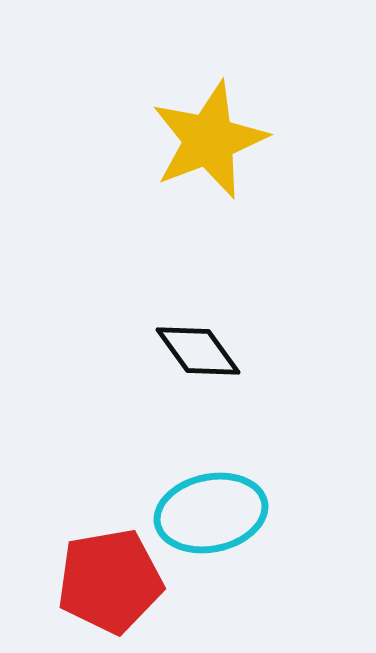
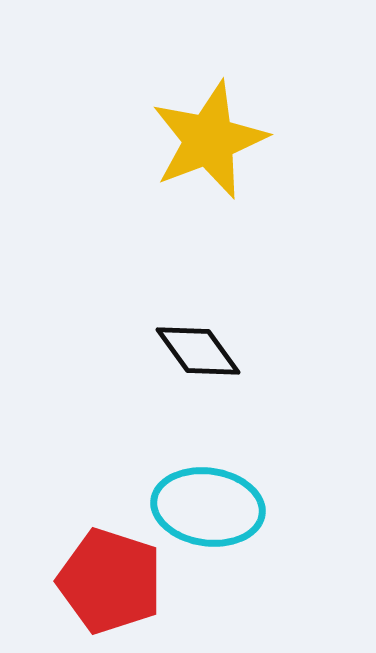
cyan ellipse: moved 3 px left, 6 px up; rotated 20 degrees clockwise
red pentagon: rotated 28 degrees clockwise
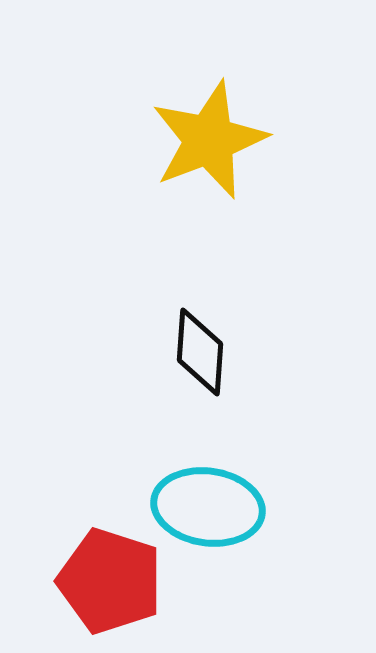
black diamond: moved 2 px right, 1 px down; rotated 40 degrees clockwise
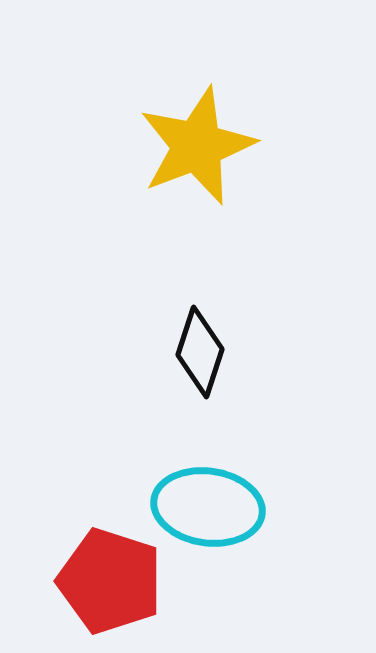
yellow star: moved 12 px left, 6 px down
black diamond: rotated 14 degrees clockwise
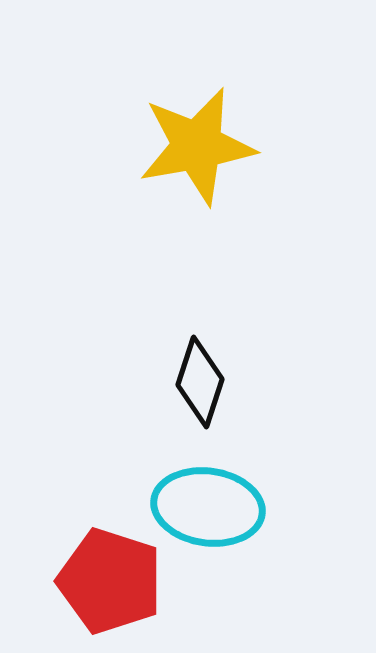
yellow star: rotated 11 degrees clockwise
black diamond: moved 30 px down
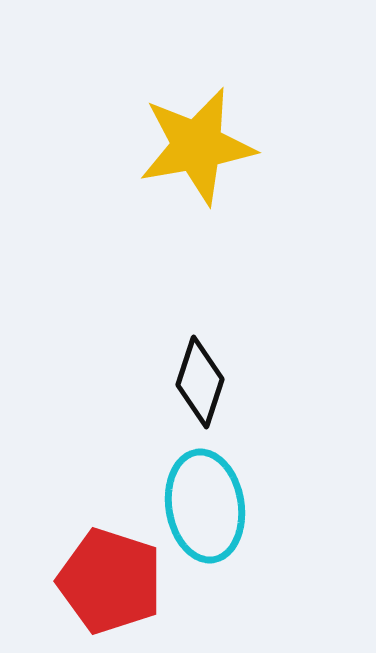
cyan ellipse: moved 3 px left, 1 px up; rotated 73 degrees clockwise
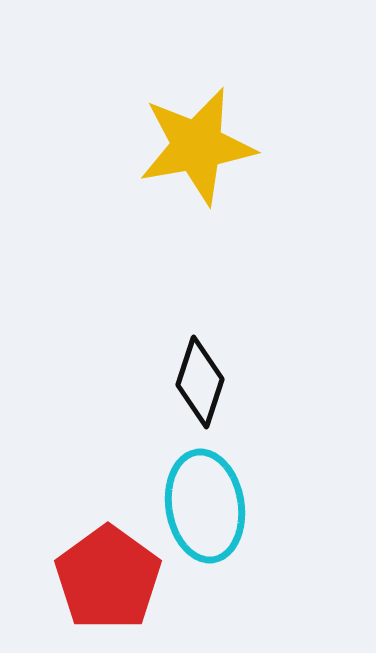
red pentagon: moved 2 px left, 3 px up; rotated 18 degrees clockwise
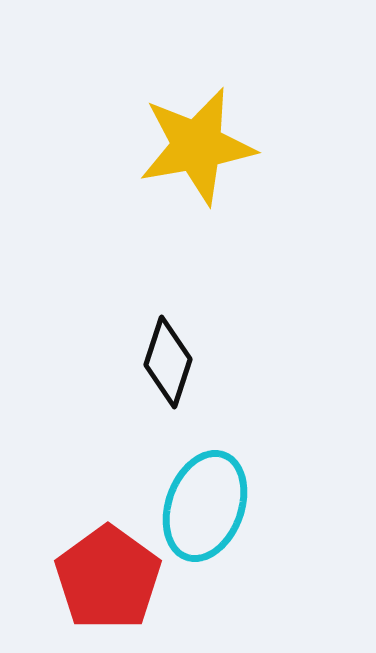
black diamond: moved 32 px left, 20 px up
cyan ellipse: rotated 29 degrees clockwise
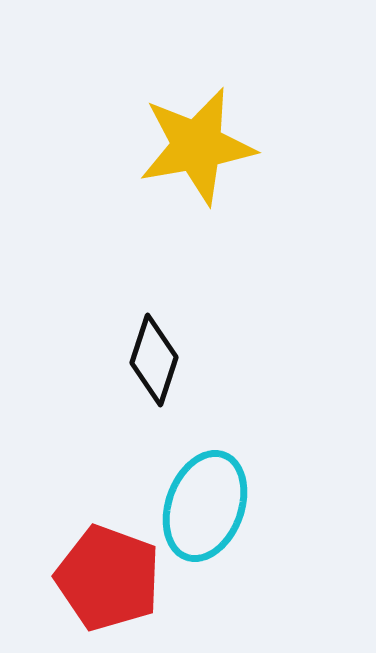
black diamond: moved 14 px left, 2 px up
red pentagon: rotated 16 degrees counterclockwise
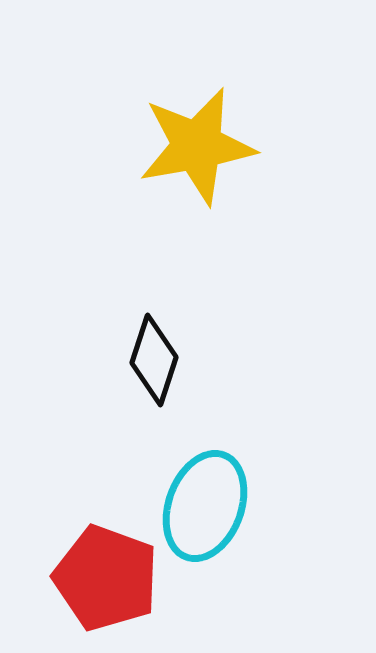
red pentagon: moved 2 px left
